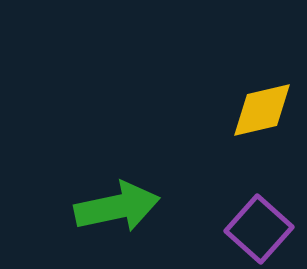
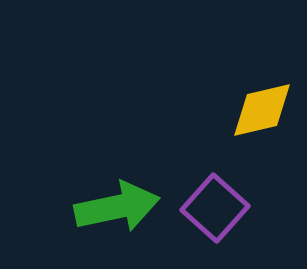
purple square: moved 44 px left, 21 px up
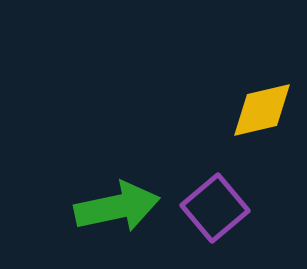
purple square: rotated 8 degrees clockwise
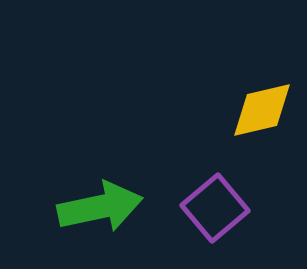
green arrow: moved 17 px left
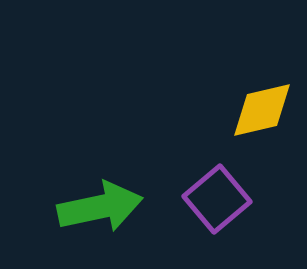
purple square: moved 2 px right, 9 px up
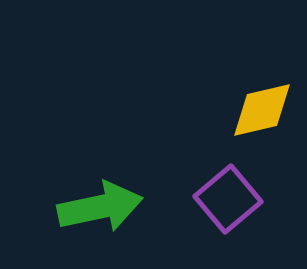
purple square: moved 11 px right
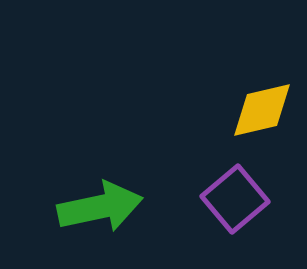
purple square: moved 7 px right
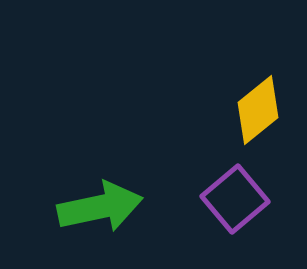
yellow diamond: moved 4 px left; rotated 26 degrees counterclockwise
